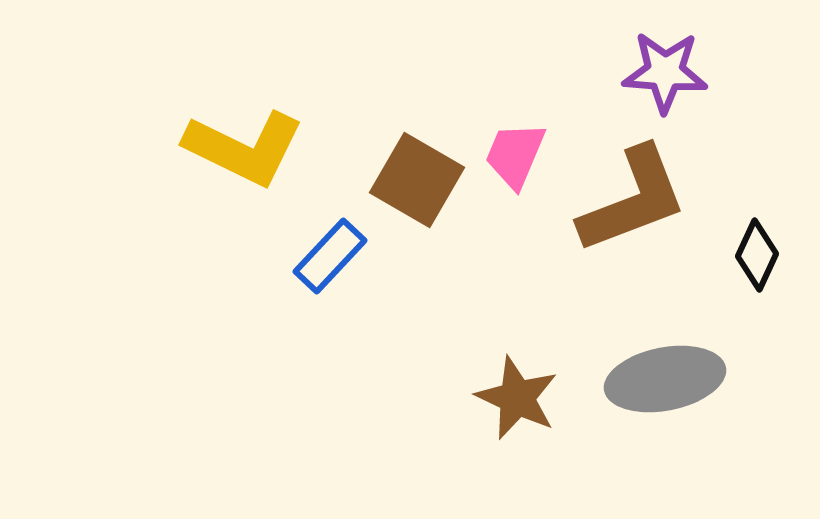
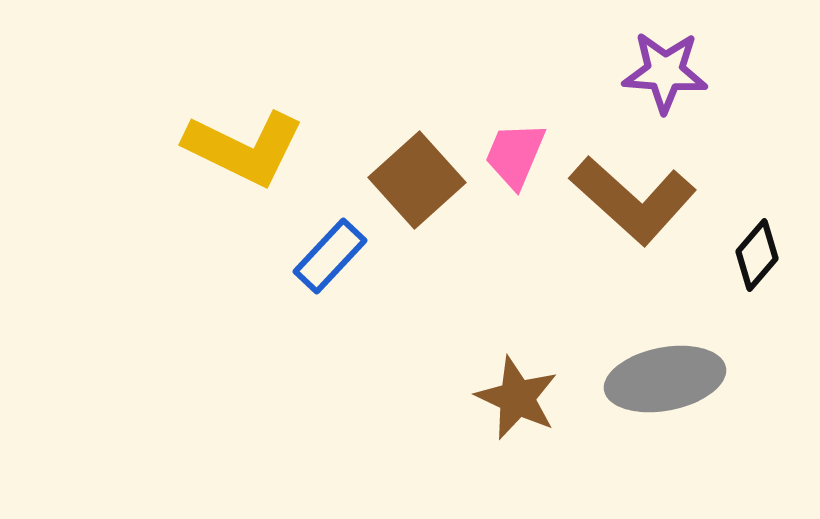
brown square: rotated 18 degrees clockwise
brown L-shape: rotated 63 degrees clockwise
black diamond: rotated 16 degrees clockwise
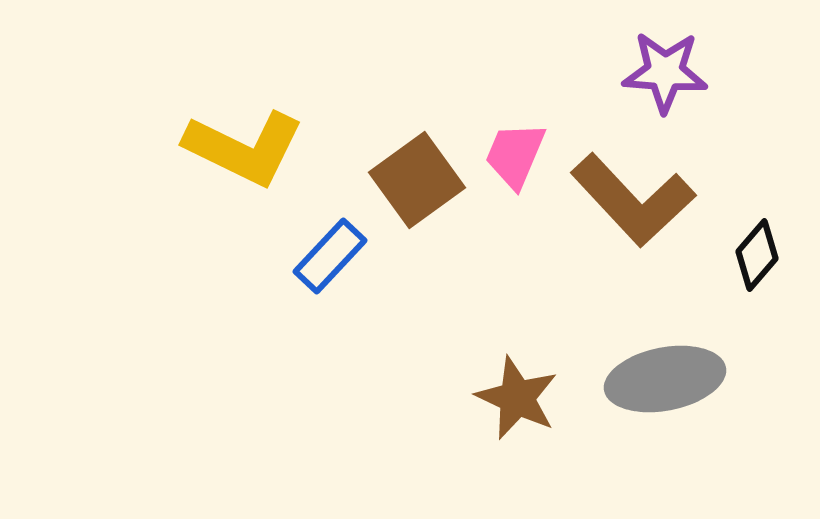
brown square: rotated 6 degrees clockwise
brown L-shape: rotated 5 degrees clockwise
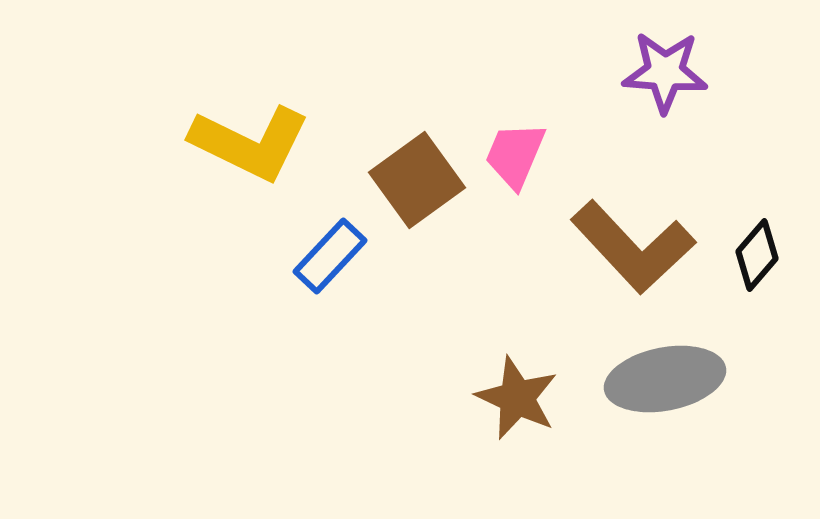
yellow L-shape: moved 6 px right, 5 px up
brown L-shape: moved 47 px down
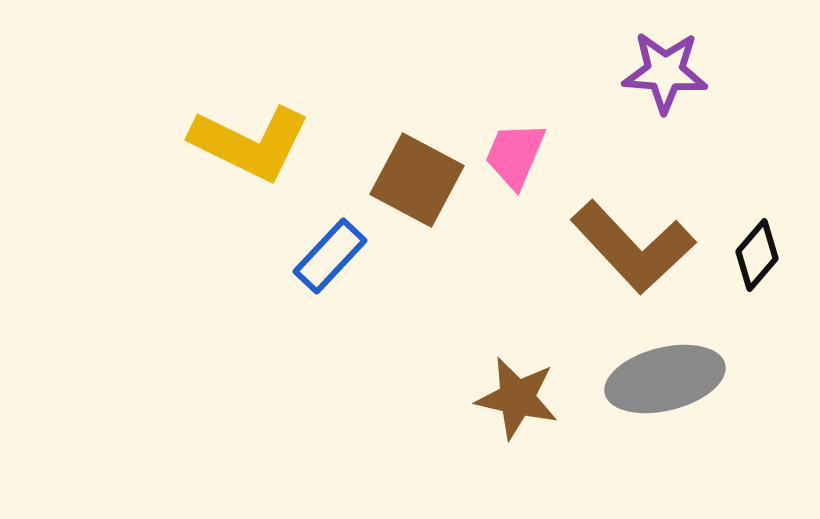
brown square: rotated 26 degrees counterclockwise
gray ellipse: rotated 3 degrees counterclockwise
brown star: rotated 12 degrees counterclockwise
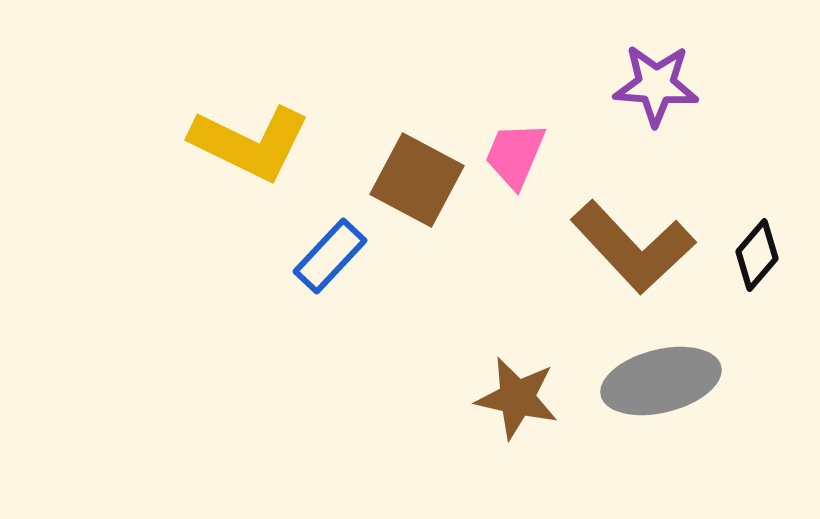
purple star: moved 9 px left, 13 px down
gray ellipse: moved 4 px left, 2 px down
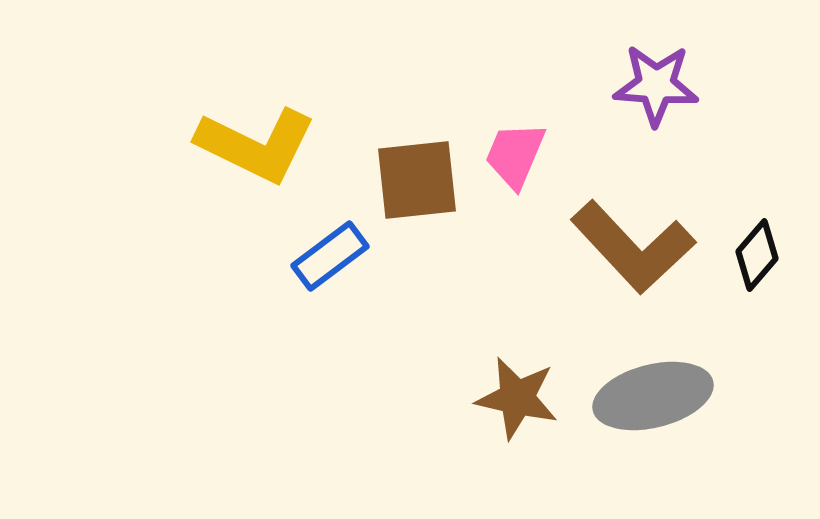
yellow L-shape: moved 6 px right, 2 px down
brown square: rotated 34 degrees counterclockwise
blue rectangle: rotated 10 degrees clockwise
gray ellipse: moved 8 px left, 15 px down
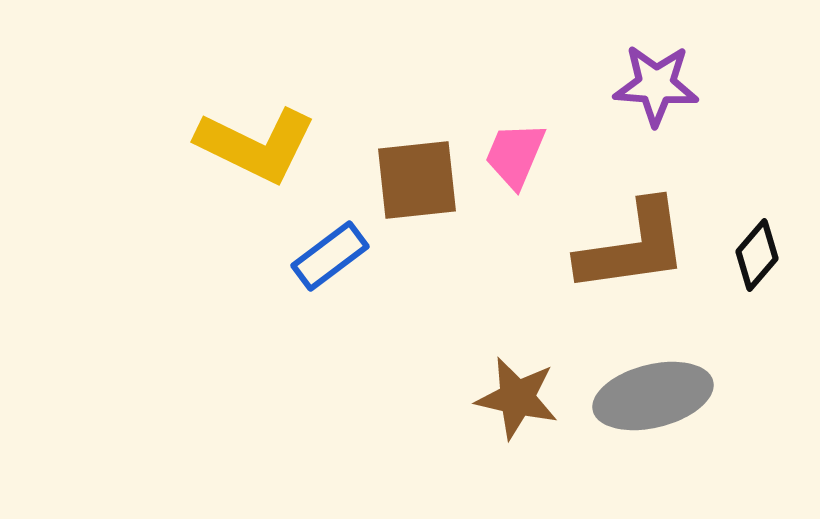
brown L-shape: rotated 55 degrees counterclockwise
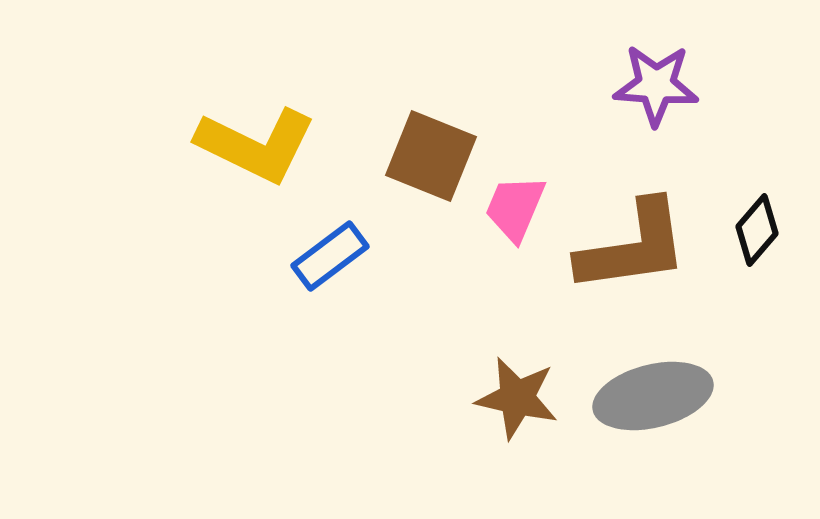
pink trapezoid: moved 53 px down
brown square: moved 14 px right, 24 px up; rotated 28 degrees clockwise
black diamond: moved 25 px up
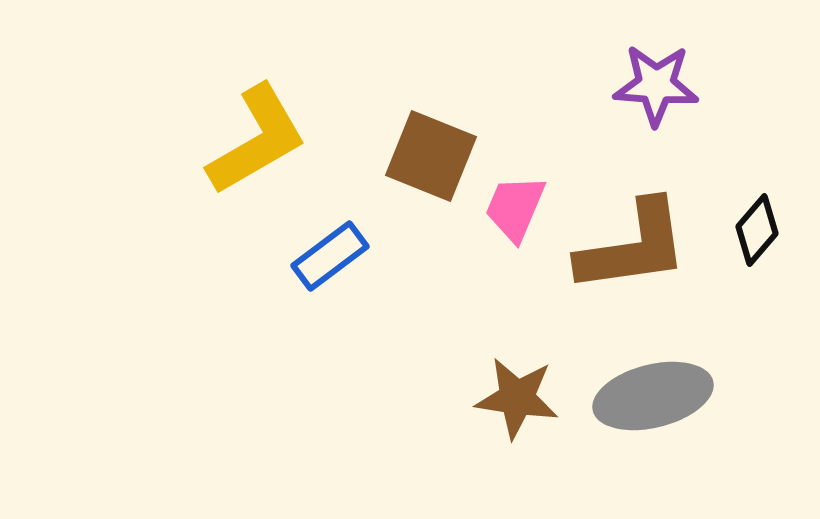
yellow L-shape: moved 1 px right, 5 px up; rotated 56 degrees counterclockwise
brown star: rotated 4 degrees counterclockwise
